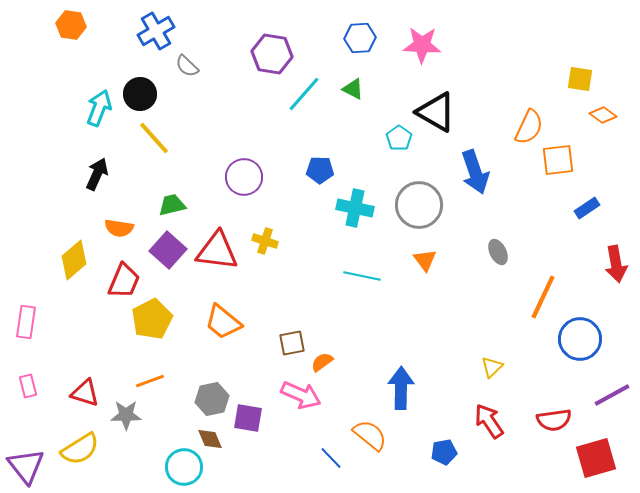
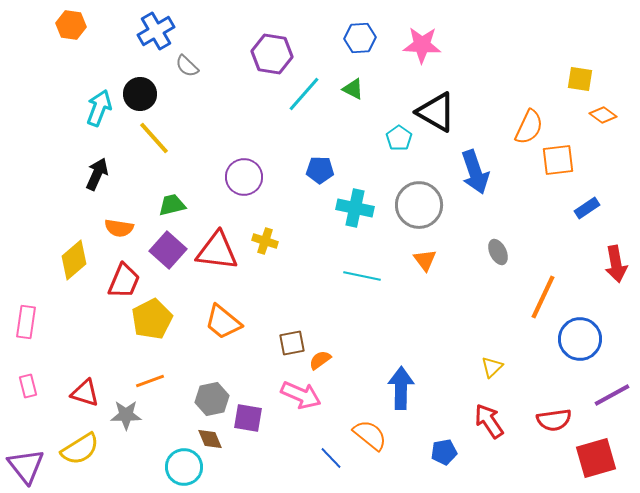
orange semicircle at (322, 362): moved 2 px left, 2 px up
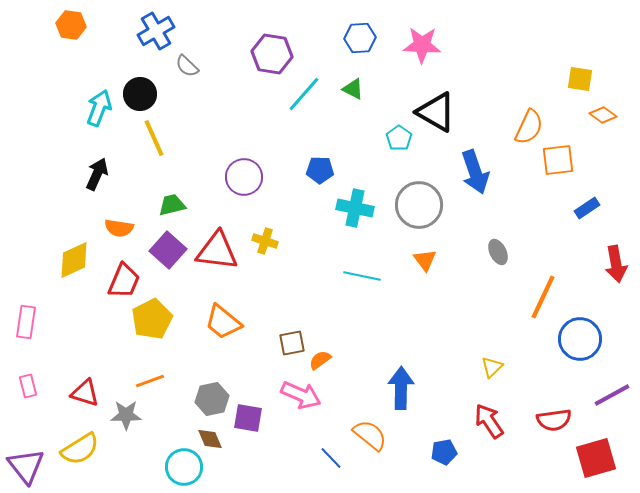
yellow line at (154, 138): rotated 18 degrees clockwise
yellow diamond at (74, 260): rotated 15 degrees clockwise
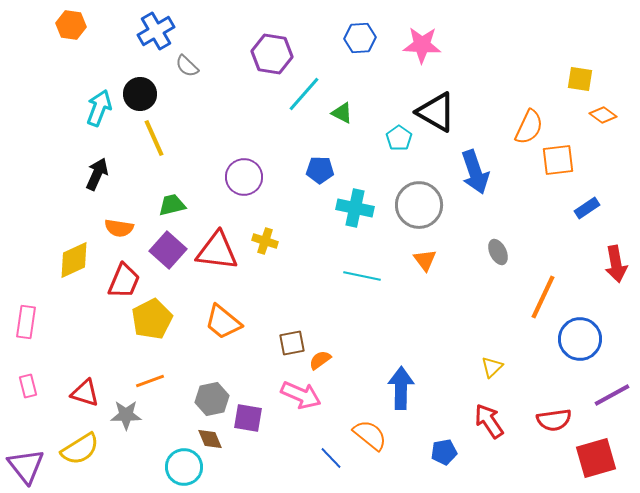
green triangle at (353, 89): moved 11 px left, 24 px down
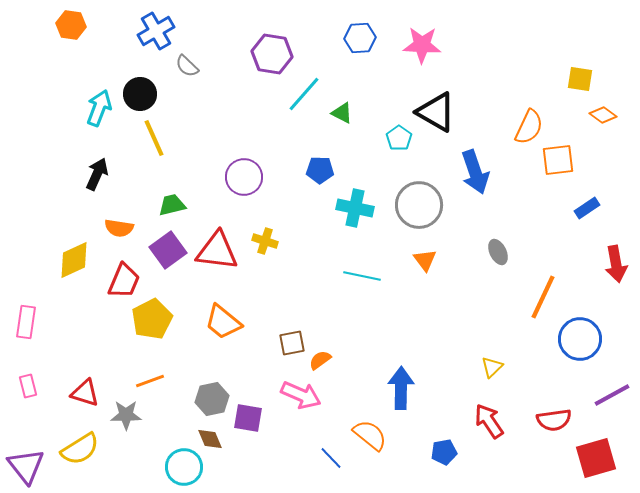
purple square at (168, 250): rotated 12 degrees clockwise
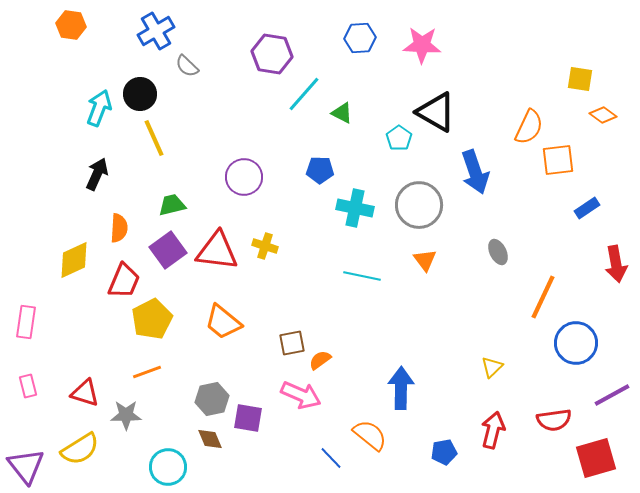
orange semicircle at (119, 228): rotated 96 degrees counterclockwise
yellow cross at (265, 241): moved 5 px down
blue circle at (580, 339): moved 4 px left, 4 px down
orange line at (150, 381): moved 3 px left, 9 px up
red arrow at (489, 421): moved 4 px right, 9 px down; rotated 48 degrees clockwise
cyan circle at (184, 467): moved 16 px left
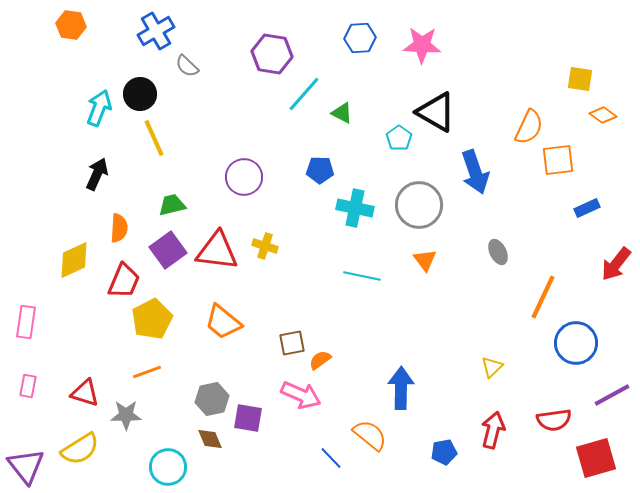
blue rectangle at (587, 208): rotated 10 degrees clockwise
red arrow at (616, 264): rotated 48 degrees clockwise
pink rectangle at (28, 386): rotated 25 degrees clockwise
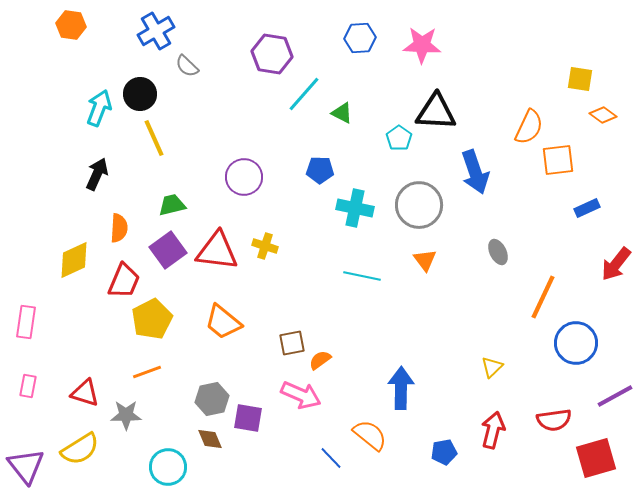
black triangle at (436, 112): rotated 27 degrees counterclockwise
purple line at (612, 395): moved 3 px right, 1 px down
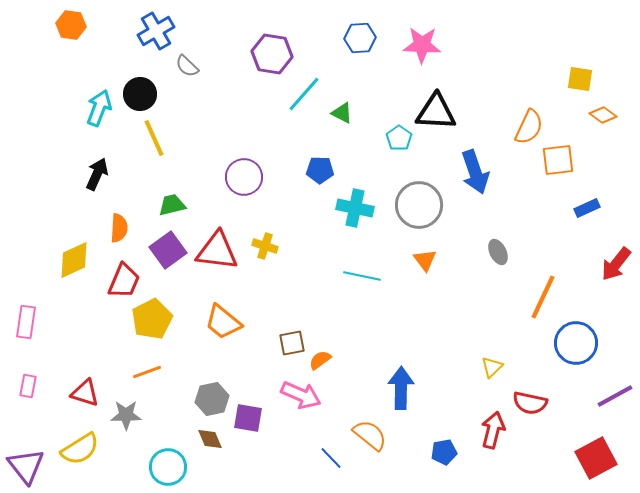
red semicircle at (554, 420): moved 24 px left, 17 px up; rotated 20 degrees clockwise
red square at (596, 458): rotated 12 degrees counterclockwise
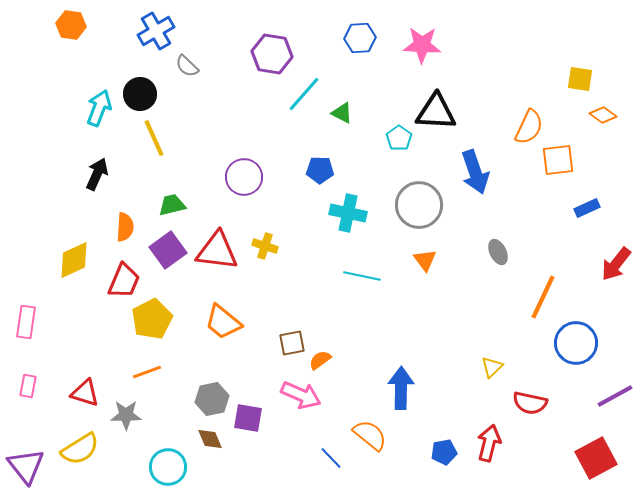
cyan cross at (355, 208): moved 7 px left, 5 px down
orange semicircle at (119, 228): moved 6 px right, 1 px up
red arrow at (493, 430): moved 4 px left, 13 px down
